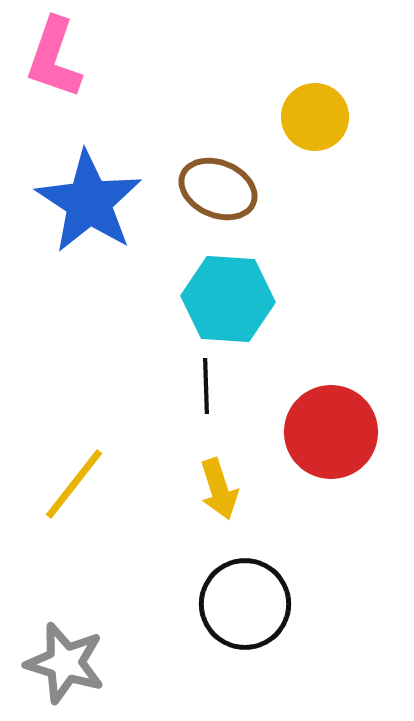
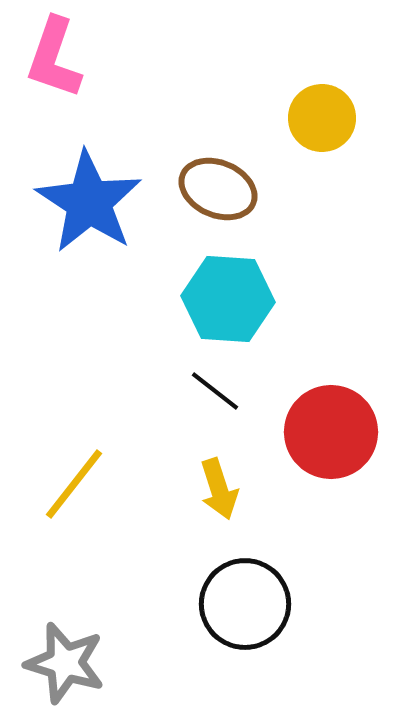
yellow circle: moved 7 px right, 1 px down
black line: moved 9 px right, 5 px down; rotated 50 degrees counterclockwise
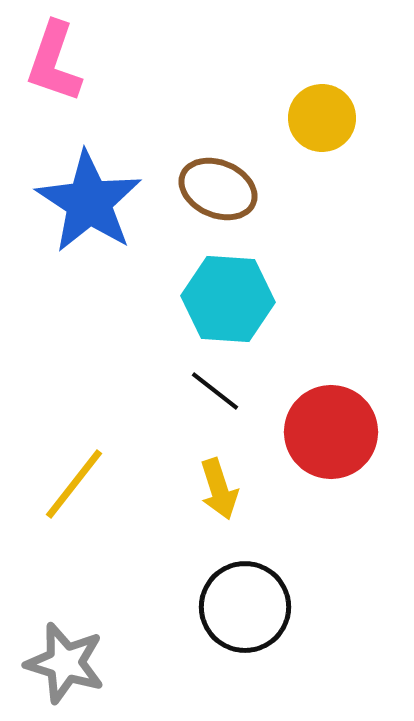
pink L-shape: moved 4 px down
black circle: moved 3 px down
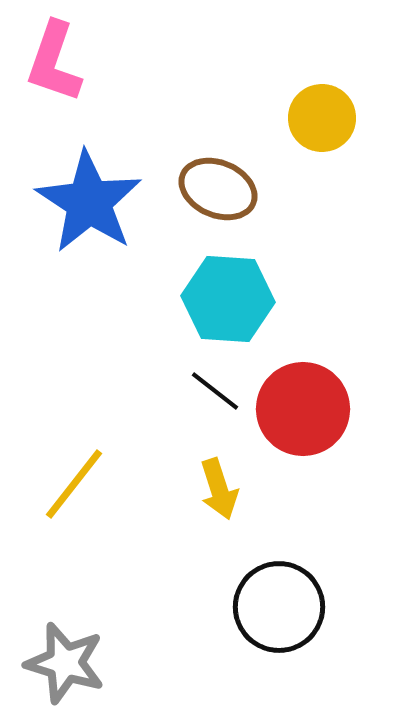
red circle: moved 28 px left, 23 px up
black circle: moved 34 px right
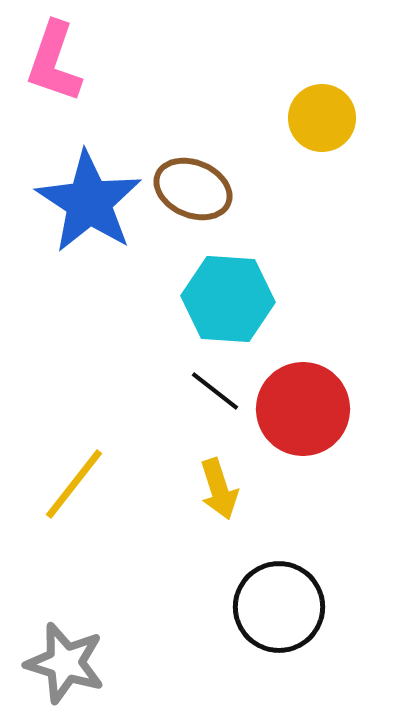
brown ellipse: moved 25 px left
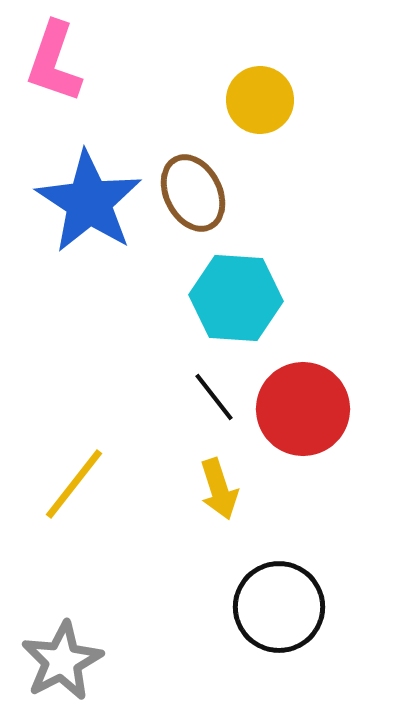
yellow circle: moved 62 px left, 18 px up
brown ellipse: moved 4 px down; rotated 40 degrees clockwise
cyan hexagon: moved 8 px right, 1 px up
black line: moved 1 px left, 6 px down; rotated 14 degrees clockwise
gray star: moved 3 px left, 2 px up; rotated 28 degrees clockwise
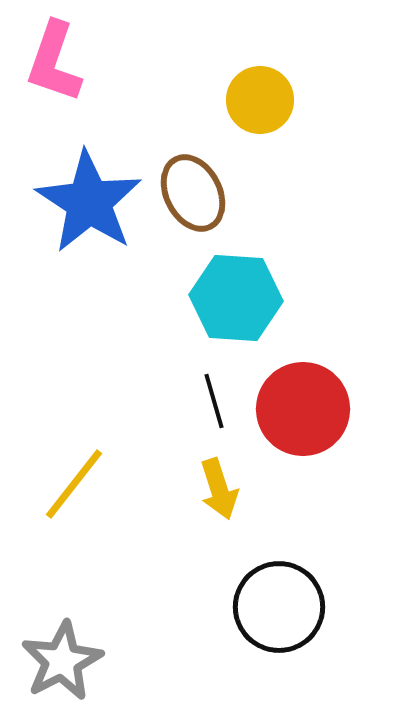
black line: moved 4 px down; rotated 22 degrees clockwise
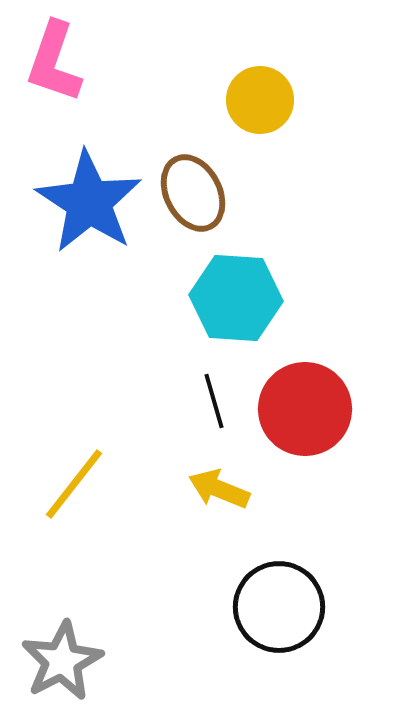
red circle: moved 2 px right
yellow arrow: rotated 130 degrees clockwise
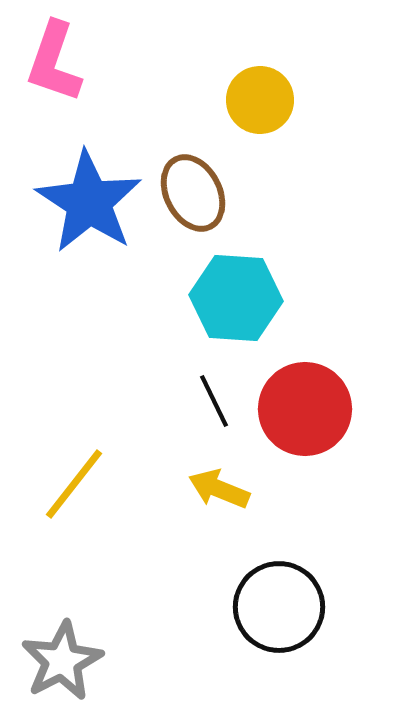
black line: rotated 10 degrees counterclockwise
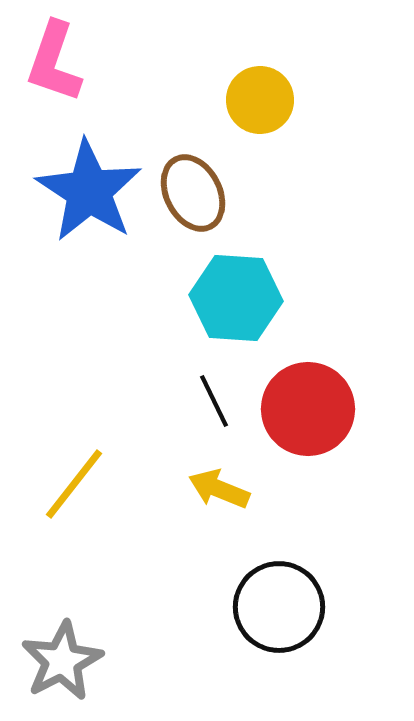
blue star: moved 11 px up
red circle: moved 3 px right
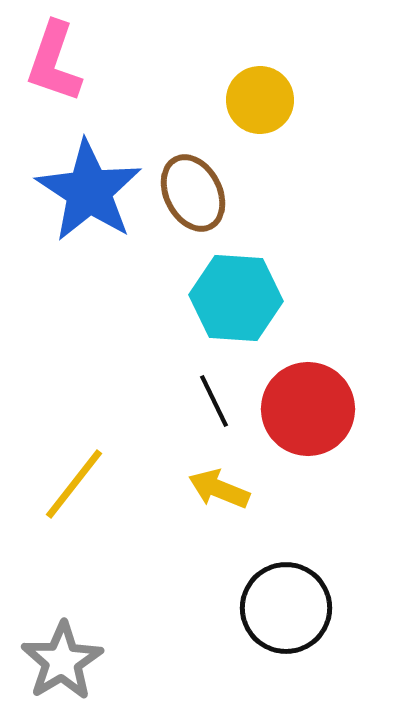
black circle: moved 7 px right, 1 px down
gray star: rotated 4 degrees counterclockwise
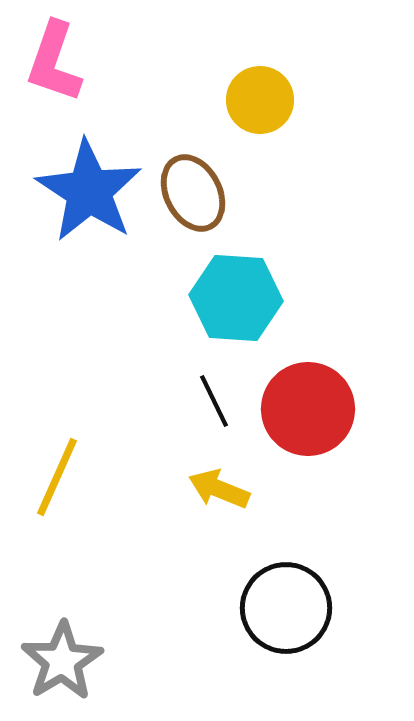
yellow line: moved 17 px left, 7 px up; rotated 14 degrees counterclockwise
